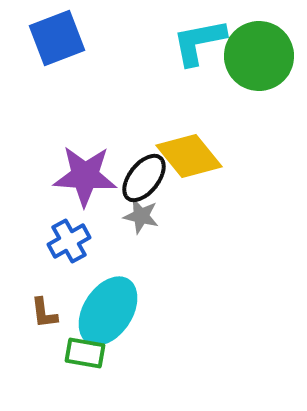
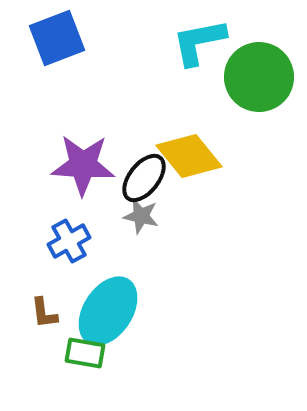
green circle: moved 21 px down
purple star: moved 2 px left, 11 px up
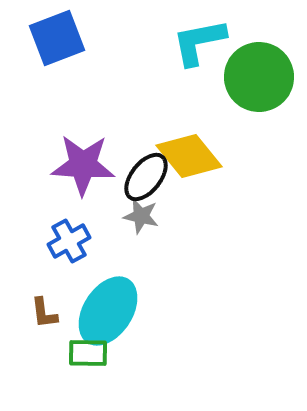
black ellipse: moved 2 px right, 1 px up
green rectangle: moved 3 px right; rotated 9 degrees counterclockwise
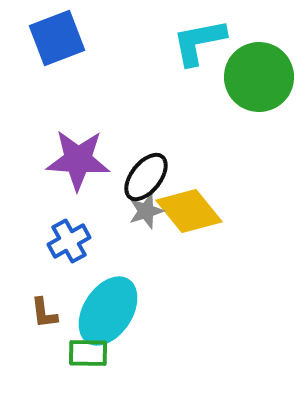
yellow diamond: moved 55 px down
purple star: moved 5 px left, 5 px up
gray star: moved 5 px right, 5 px up; rotated 30 degrees counterclockwise
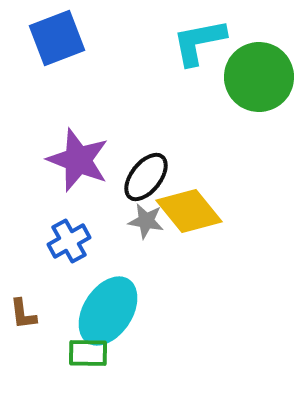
purple star: rotated 18 degrees clockwise
gray star: moved 10 px down; rotated 27 degrees clockwise
brown L-shape: moved 21 px left, 1 px down
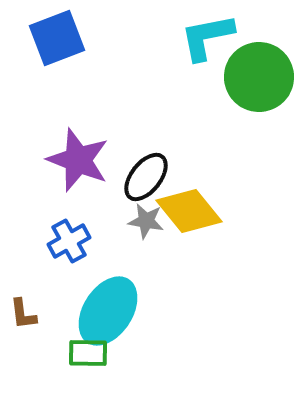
cyan L-shape: moved 8 px right, 5 px up
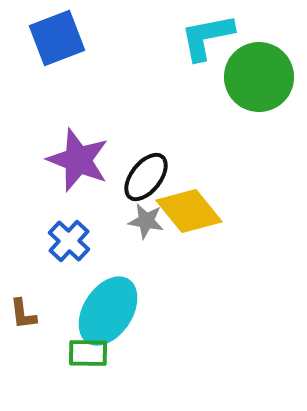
blue cross: rotated 18 degrees counterclockwise
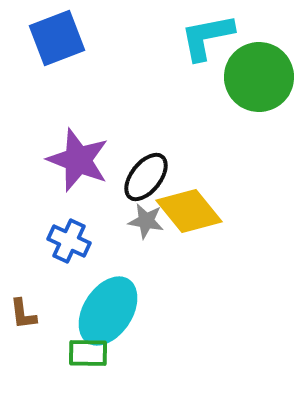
blue cross: rotated 18 degrees counterclockwise
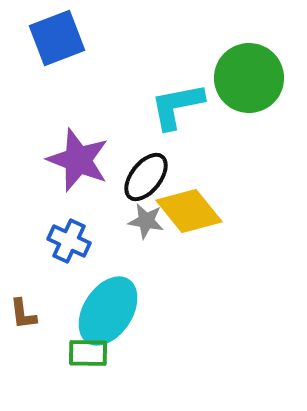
cyan L-shape: moved 30 px left, 69 px down
green circle: moved 10 px left, 1 px down
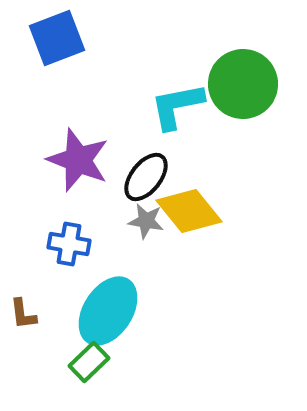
green circle: moved 6 px left, 6 px down
blue cross: moved 3 px down; rotated 15 degrees counterclockwise
green rectangle: moved 1 px right, 9 px down; rotated 45 degrees counterclockwise
